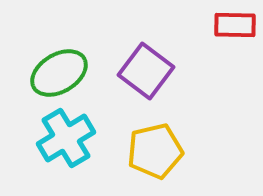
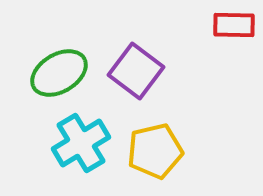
red rectangle: moved 1 px left
purple square: moved 10 px left
cyan cross: moved 15 px right, 5 px down
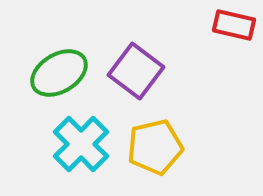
red rectangle: rotated 12 degrees clockwise
cyan cross: moved 1 px down; rotated 14 degrees counterclockwise
yellow pentagon: moved 4 px up
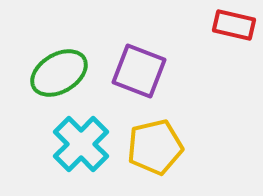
purple square: moved 3 px right; rotated 16 degrees counterclockwise
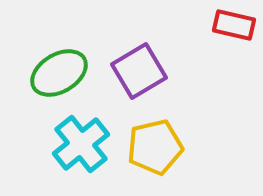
purple square: rotated 38 degrees clockwise
cyan cross: rotated 6 degrees clockwise
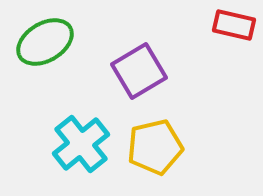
green ellipse: moved 14 px left, 31 px up
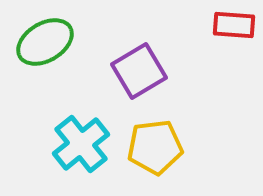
red rectangle: rotated 9 degrees counterclockwise
yellow pentagon: rotated 6 degrees clockwise
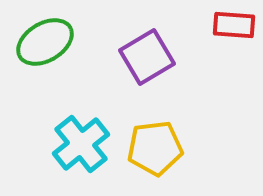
purple square: moved 8 px right, 14 px up
yellow pentagon: moved 1 px down
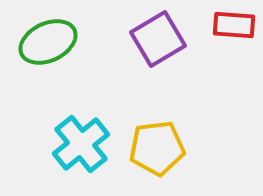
green ellipse: moved 3 px right; rotated 6 degrees clockwise
purple square: moved 11 px right, 18 px up
yellow pentagon: moved 2 px right
